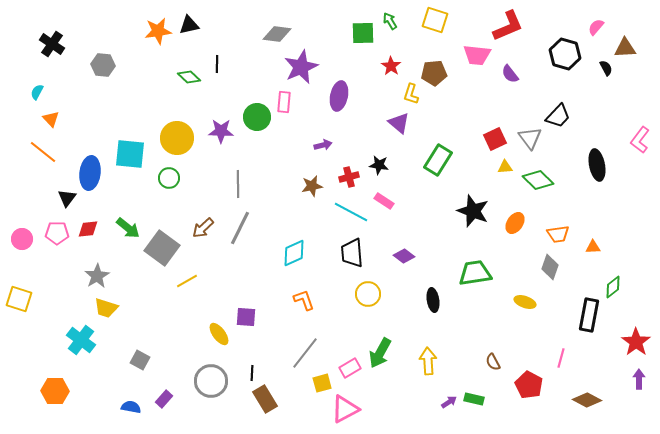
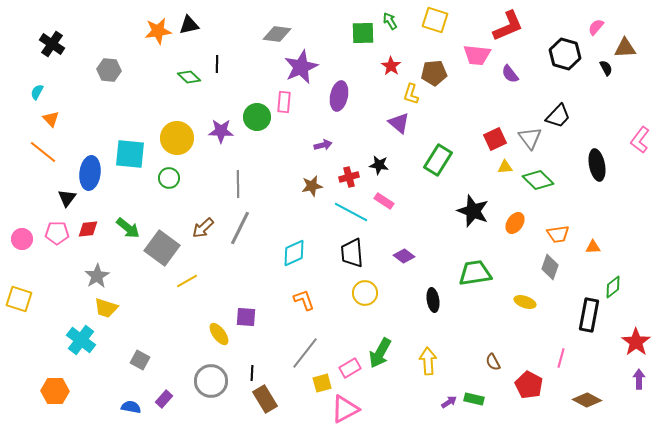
gray hexagon at (103, 65): moved 6 px right, 5 px down
yellow circle at (368, 294): moved 3 px left, 1 px up
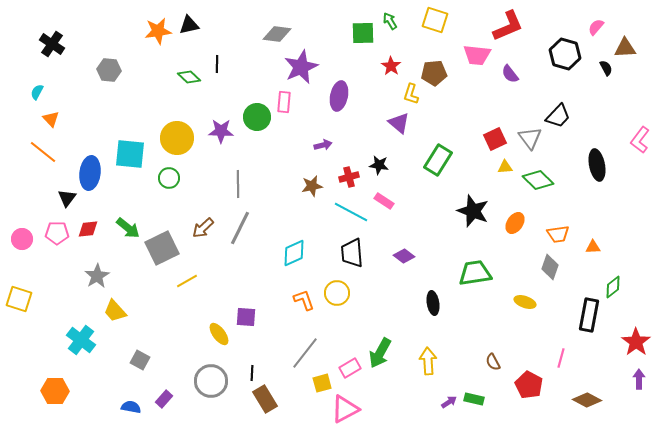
gray square at (162, 248): rotated 28 degrees clockwise
yellow circle at (365, 293): moved 28 px left
black ellipse at (433, 300): moved 3 px down
yellow trapezoid at (106, 308): moved 9 px right, 3 px down; rotated 30 degrees clockwise
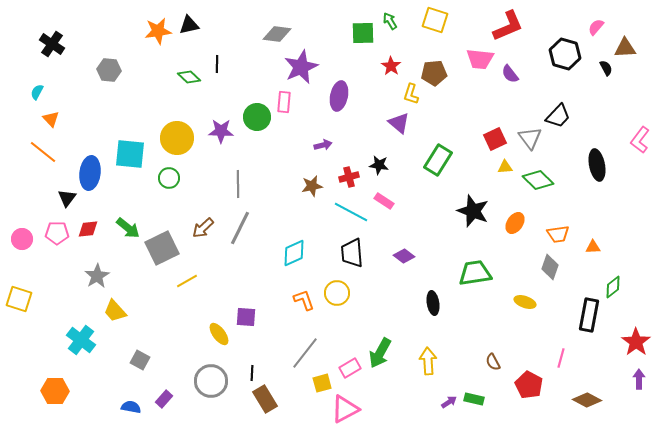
pink trapezoid at (477, 55): moved 3 px right, 4 px down
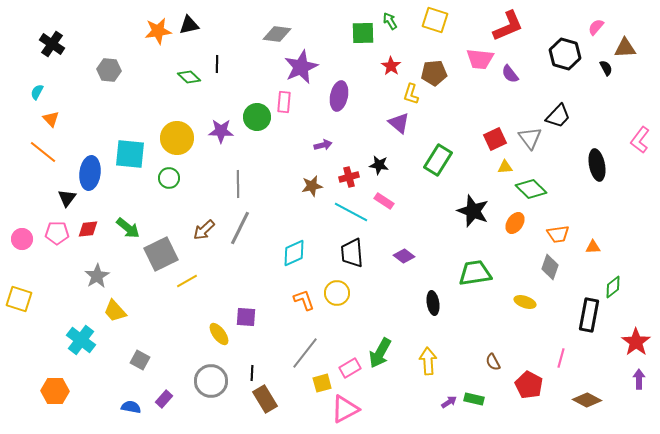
green diamond at (538, 180): moved 7 px left, 9 px down
brown arrow at (203, 228): moved 1 px right, 2 px down
gray square at (162, 248): moved 1 px left, 6 px down
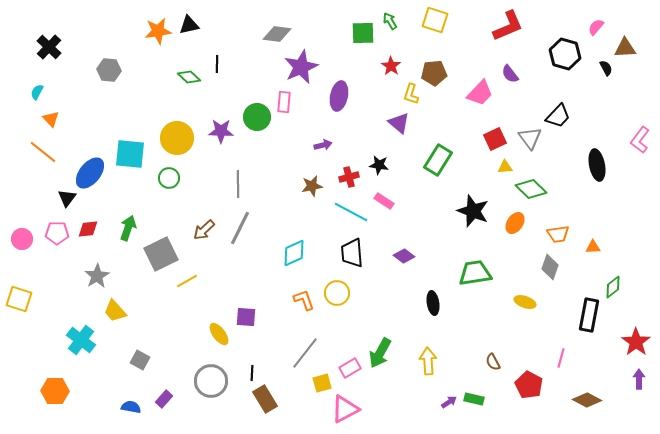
black cross at (52, 44): moved 3 px left, 3 px down; rotated 10 degrees clockwise
pink trapezoid at (480, 59): moved 34 px down; rotated 52 degrees counterclockwise
blue ellipse at (90, 173): rotated 32 degrees clockwise
green arrow at (128, 228): rotated 110 degrees counterclockwise
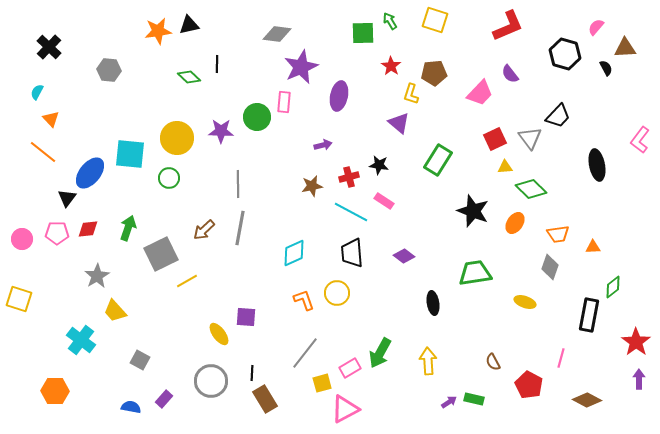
gray line at (240, 228): rotated 16 degrees counterclockwise
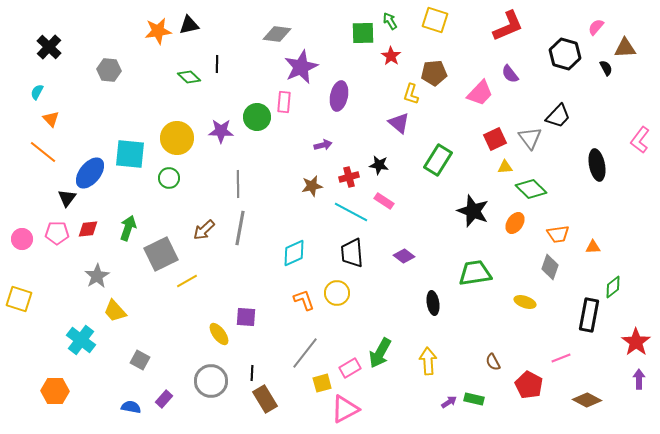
red star at (391, 66): moved 10 px up
pink line at (561, 358): rotated 54 degrees clockwise
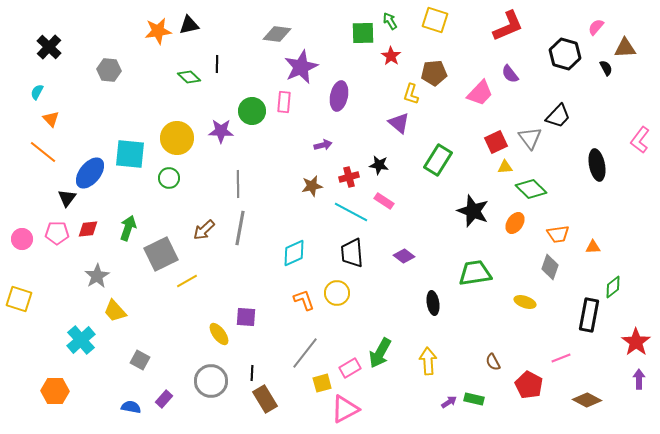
green circle at (257, 117): moved 5 px left, 6 px up
red square at (495, 139): moved 1 px right, 3 px down
cyan cross at (81, 340): rotated 12 degrees clockwise
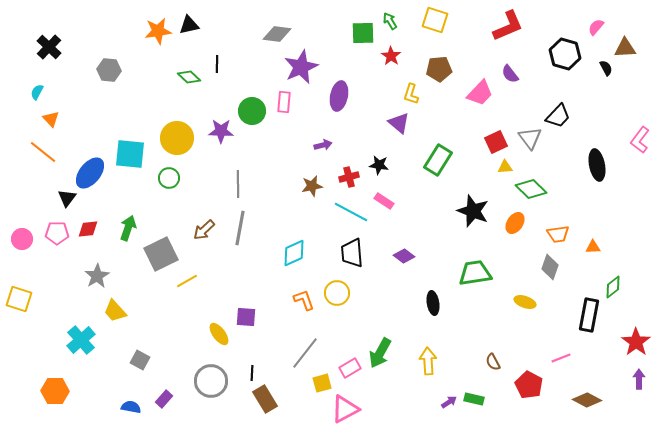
brown pentagon at (434, 73): moved 5 px right, 4 px up
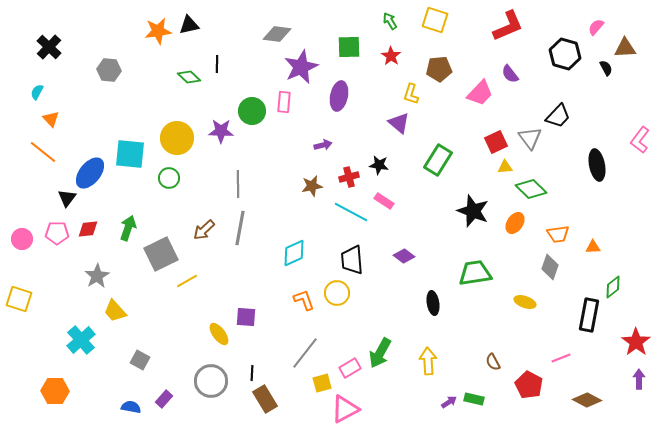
green square at (363, 33): moved 14 px left, 14 px down
black trapezoid at (352, 253): moved 7 px down
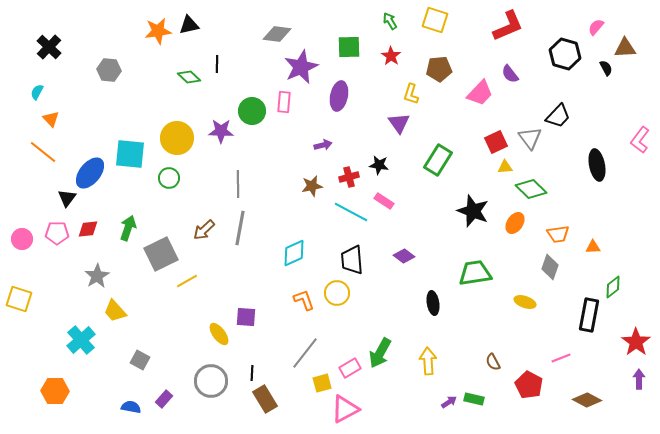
purple triangle at (399, 123): rotated 15 degrees clockwise
